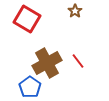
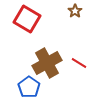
red line: moved 1 px right, 2 px down; rotated 21 degrees counterclockwise
blue pentagon: moved 1 px left
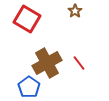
red line: rotated 21 degrees clockwise
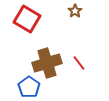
brown cross: rotated 12 degrees clockwise
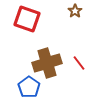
red square: rotated 12 degrees counterclockwise
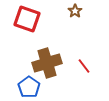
red line: moved 5 px right, 3 px down
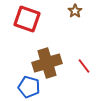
blue pentagon: rotated 20 degrees counterclockwise
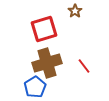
red square: moved 17 px right, 10 px down; rotated 36 degrees counterclockwise
blue pentagon: moved 6 px right; rotated 25 degrees clockwise
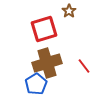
brown star: moved 6 px left
blue pentagon: moved 1 px right, 3 px up
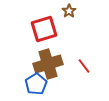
brown cross: moved 1 px right, 1 px down
